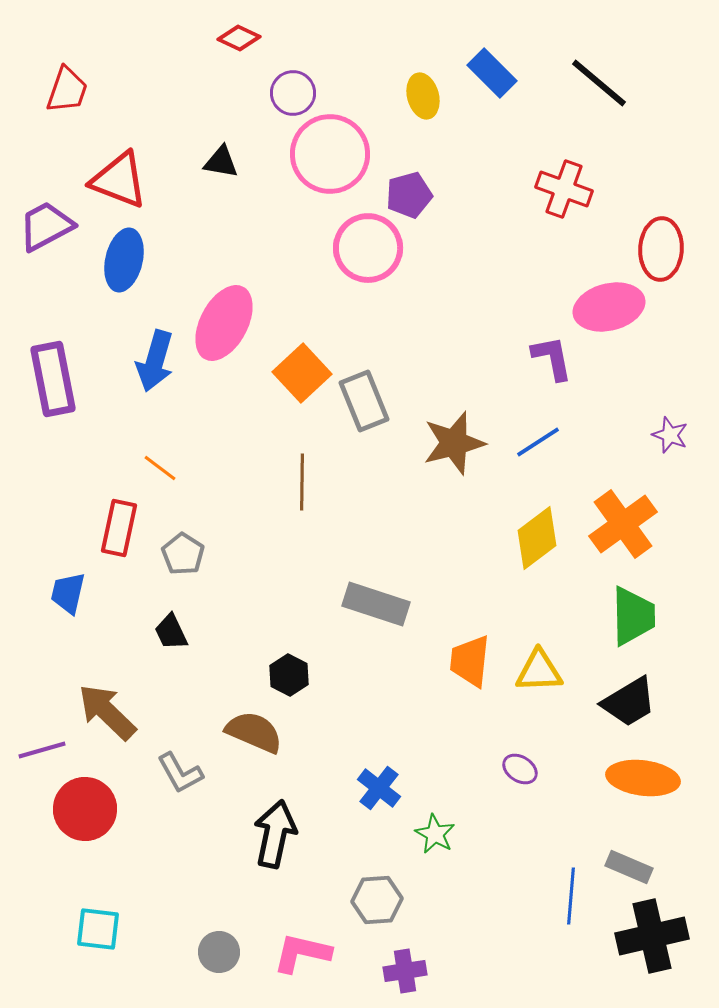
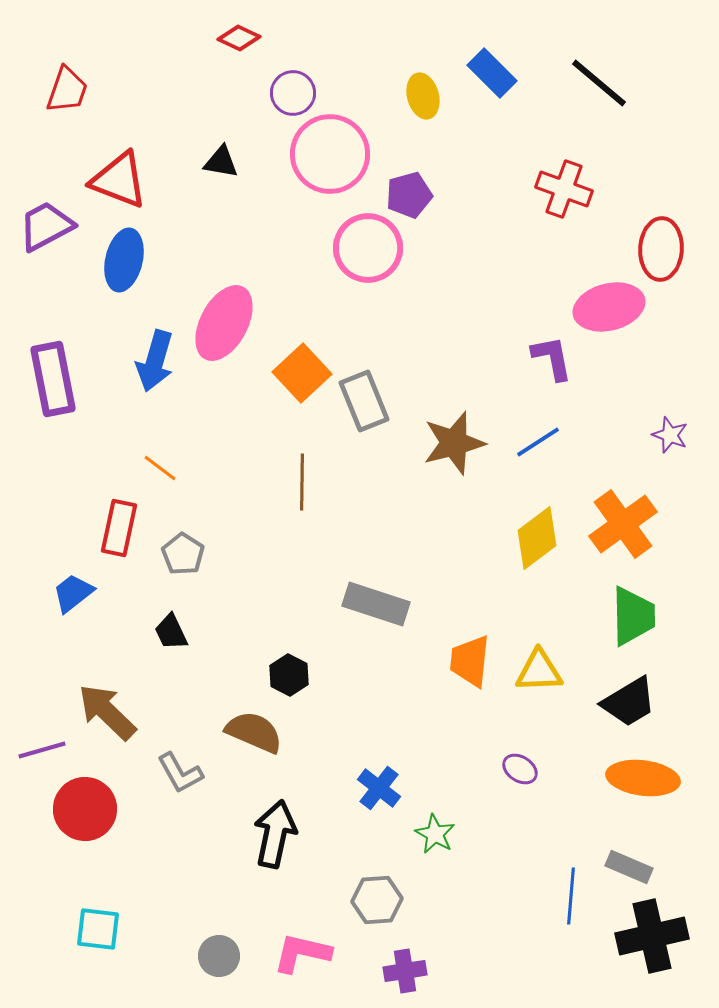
blue trapezoid at (68, 593): moved 5 px right; rotated 39 degrees clockwise
gray circle at (219, 952): moved 4 px down
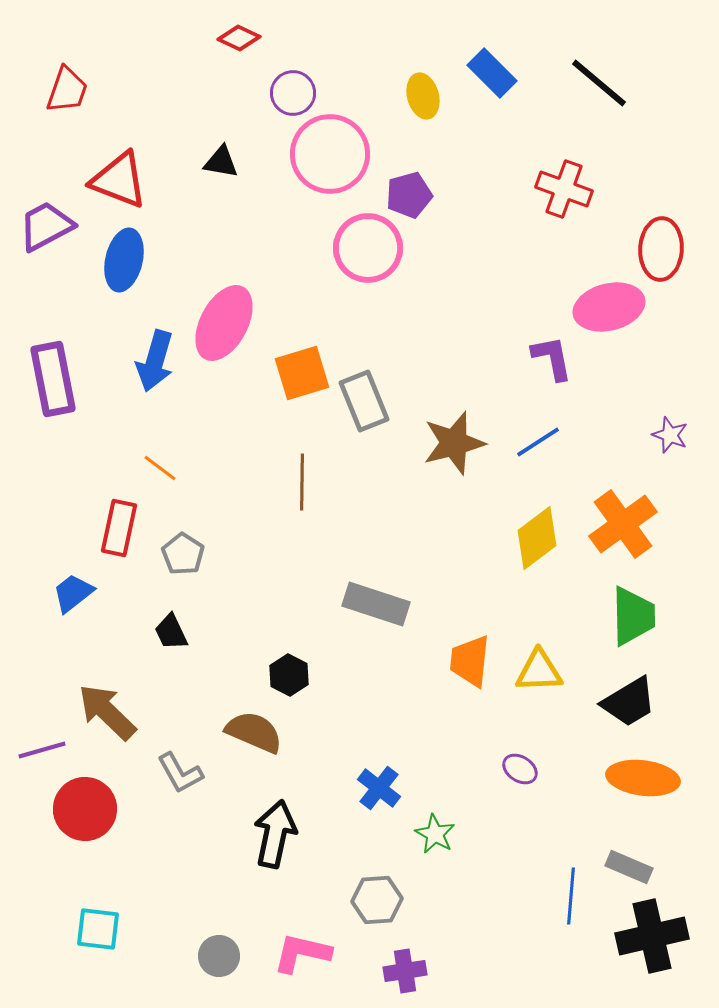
orange square at (302, 373): rotated 26 degrees clockwise
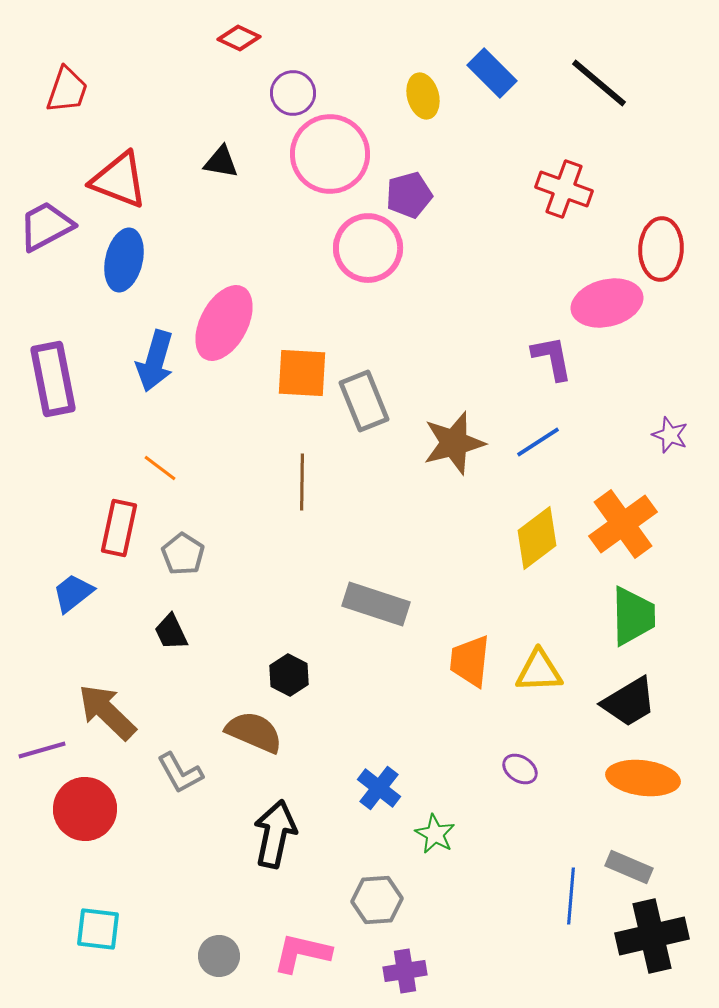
pink ellipse at (609, 307): moved 2 px left, 4 px up
orange square at (302, 373): rotated 20 degrees clockwise
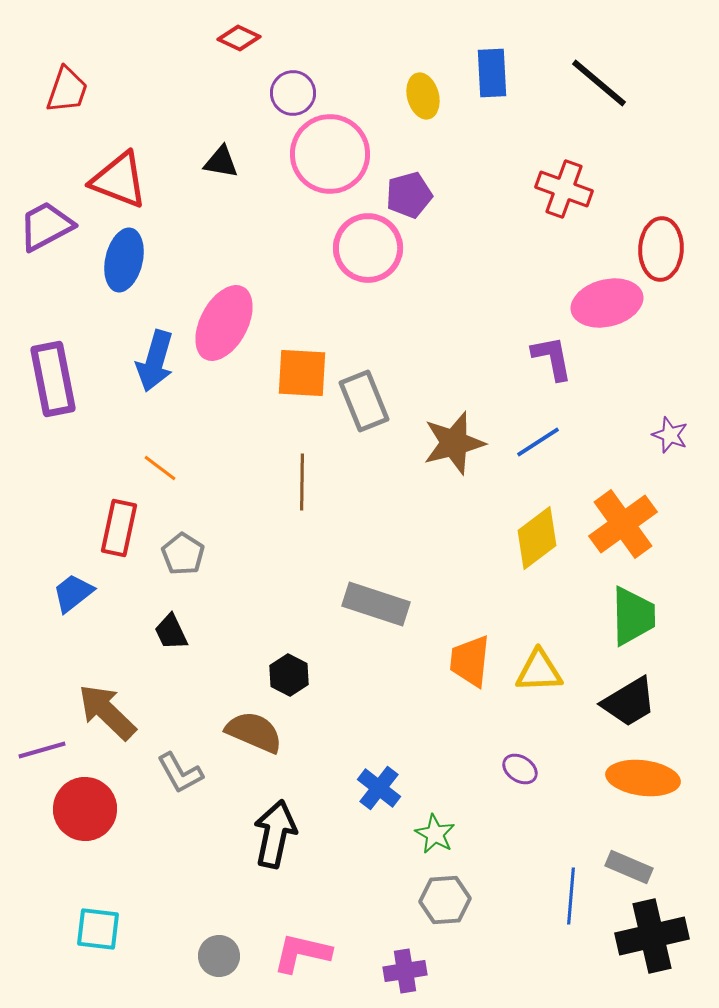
blue rectangle at (492, 73): rotated 42 degrees clockwise
gray hexagon at (377, 900): moved 68 px right
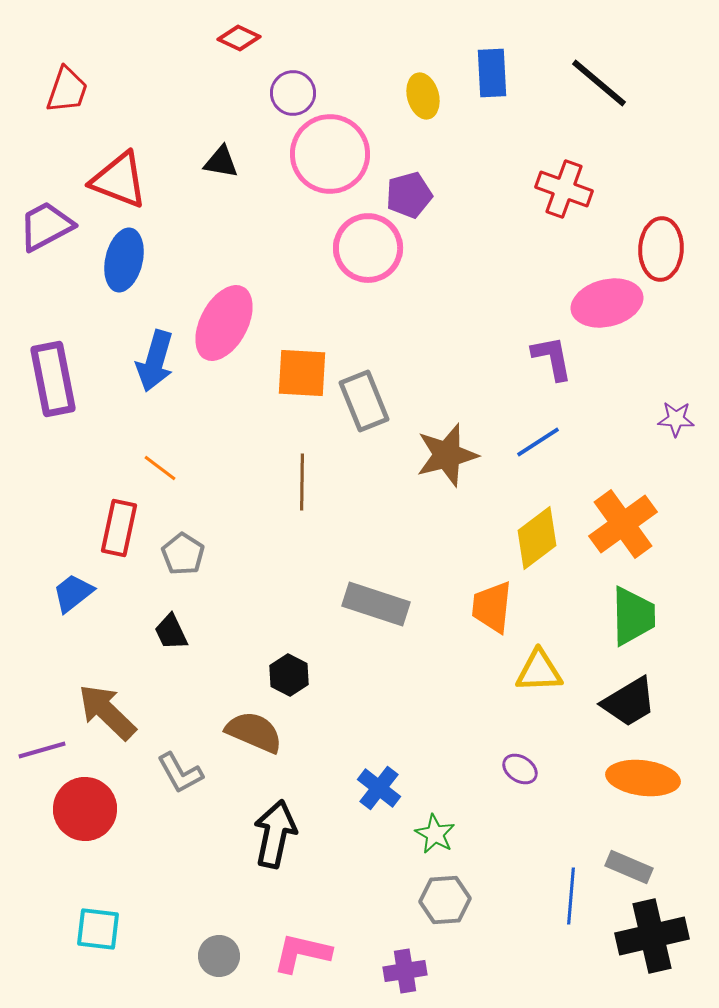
purple star at (670, 435): moved 6 px right, 16 px up; rotated 18 degrees counterclockwise
brown star at (454, 443): moved 7 px left, 12 px down
orange trapezoid at (470, 661): moved 22 px right, 54 px up
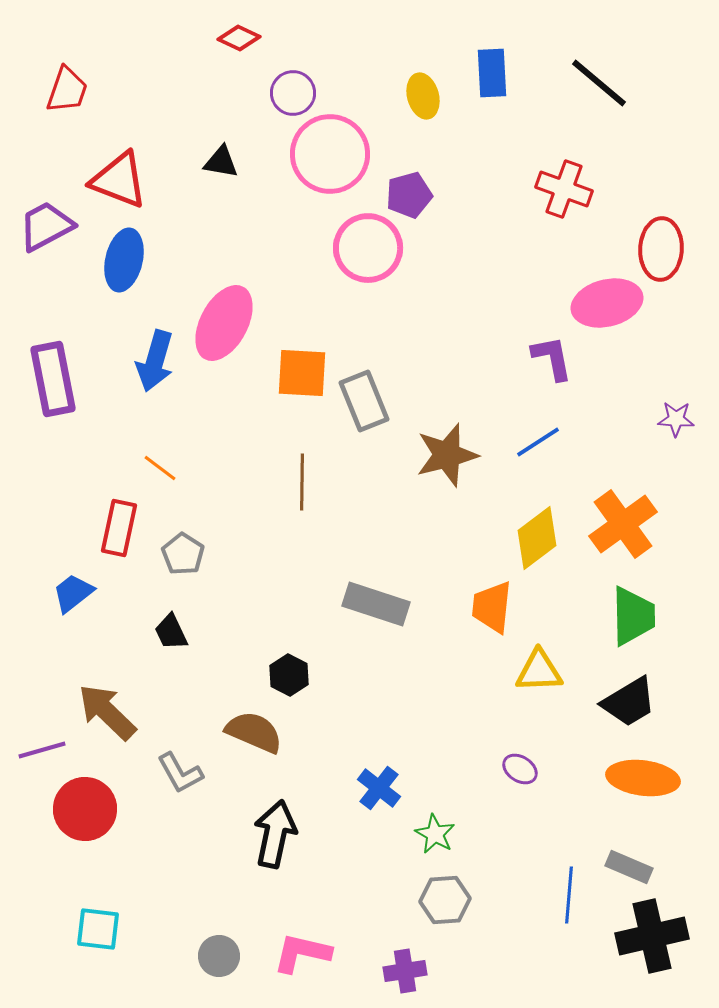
blue line at (571, 896): moved 2 px left, 1 px up
